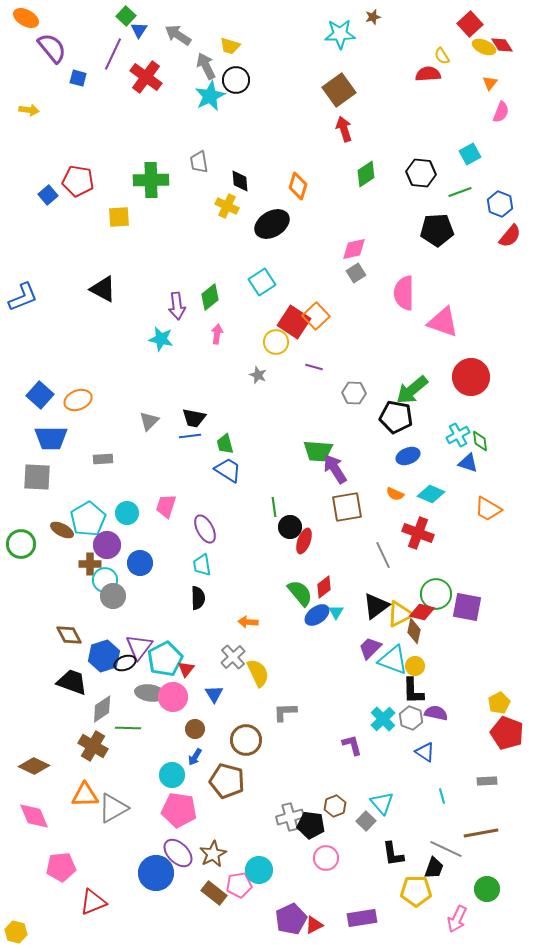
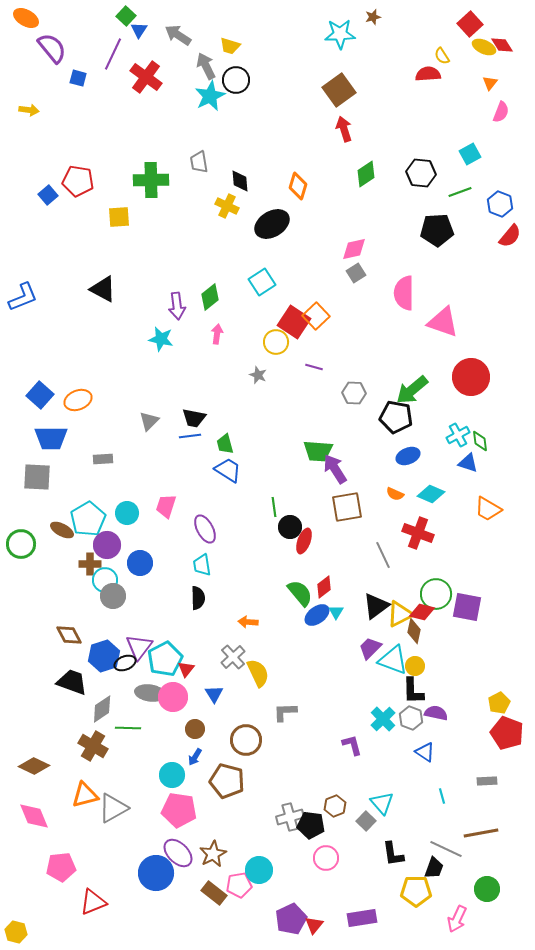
orange triangle at (85, 795): rotated 12 degrees counterclockwise
red triangle at (314, 925): rotated 24 degrees counterclockwise
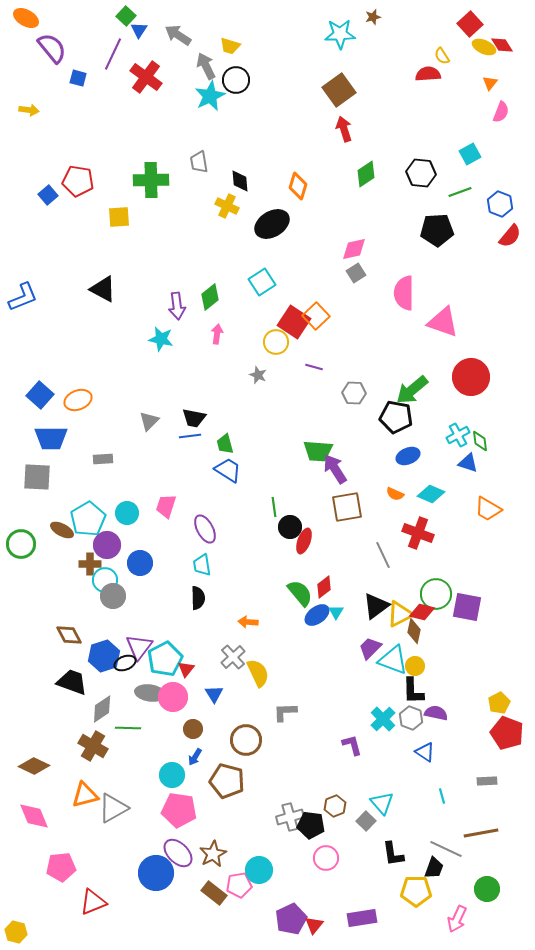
brown circle at (195, 729): moved 2 px left
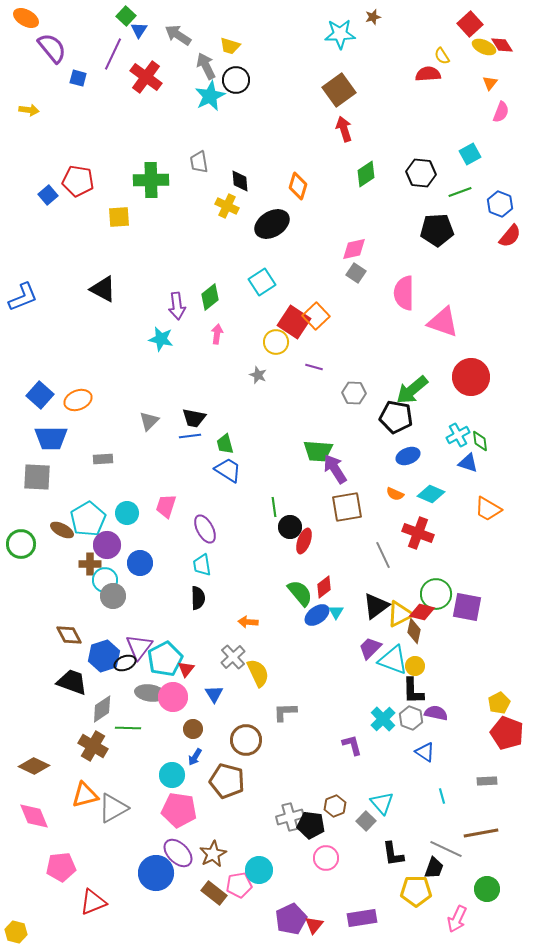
gray square at (356, 273): rotated 24 degrees counterclockwise
